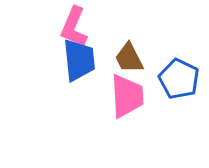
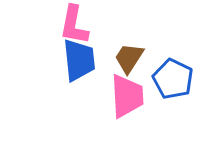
pink L-shape: moved 2 px up; rotated 12 degrees counterclockwise
brown trapezoid: rotated 60 degrees clockwise
blue pentagon: moved 6 px left
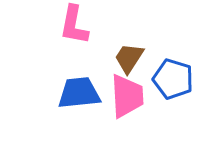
blue trapezoid: moved 33 px down; rotated 90 degrees counterclockwise
blue pentagon: rotated 9 degrees counterclockwise
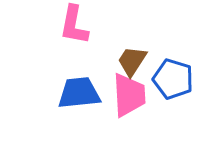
brown trapezoid: moved 3 px right, 3 px down
pink trapezoid: moved 2 px right, 1 px up
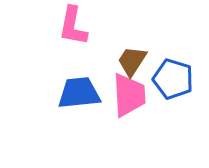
pink L-shape: moved 1 px left, 1 px down
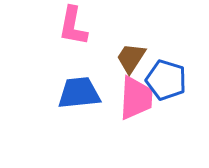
brown trapezoid: moved 1 px left, 3 px up
blue pentagon: moved 7 px left, 1 px down
pink trapezoid: moved 7 px right, 3 px down; rotated 6 degrees clockwise
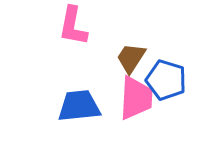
blue trapezoid: moved 13 px down
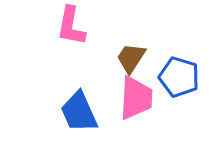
pink L-shape: moved 2 px left
blue pentagon: moved 13 px right, 3 px up
blue trapezoid: moved 6 px down; rotated 108 degrees counterclockwise
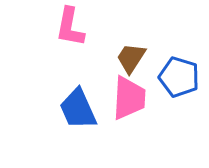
pink L-shape: moved 1 px left, 1 px down
pink trapezoid: moved 7 px left
blue trapezoid: moved 1 px left, 3 px up
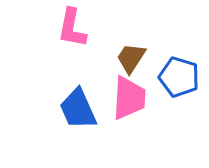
pink L-shape: moved 2 px right, 1 px down
